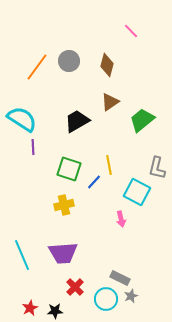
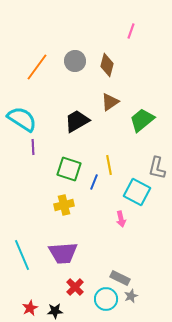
pink line: rotated 63 degrees clockwise
gray circle: moved 6 px right
blue line: rotated 21 degrees counterclockwise
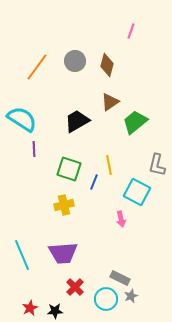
green trapezoid: moved 7 px left, 2 px down
purple line: moved 1 px right, 2 px down
gray L-shape: moved 3 px up
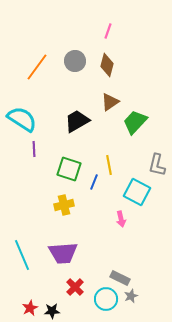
pink line: moved 23 px left
green trapezoid: rotated 8 degrees counterclockwise
black star: moved 3 px left
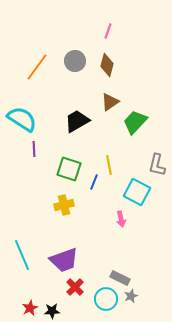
purple trapezoid: moved 1 px right, 7 px down; rotated 16 degrees counterclockwise
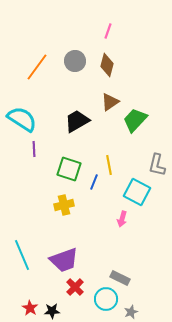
green trapezoid: moved 2 px up
pink arrow: moved 1 px right; rotated 28 degrees clockwise
gray star: moved 16 px down
red star: rotated 14 degrees counterclockwise
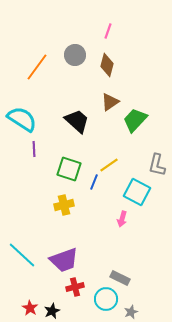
gray circle: moved 6 px up
black trapezoid: rotated 72 degrees clockwise
yellow line: rotated 66 degrees clockwise
cyan line: rotated 24 degrees counterclockwise
red cross: rotated 30 degrees clockwise
black star: rotated 21 degrees counterclockwise
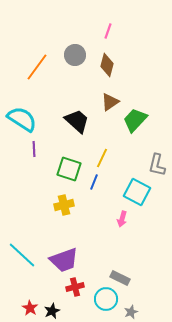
yellow line: moved 7 px left, 7 px up; rotated 30 degrees counterclockwise
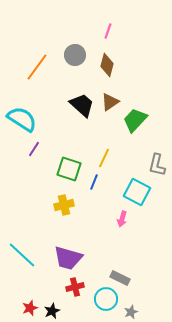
black trapezoid: moved 5 px right, 16 px up
purple line: rotated 35 degrees clockwise
yellow line: moved 2 px right
purple trapezoid: moved 4 px right, 2 px up; rotated 36 degrees clockwise
red star: rotated 21 degrees clockwise
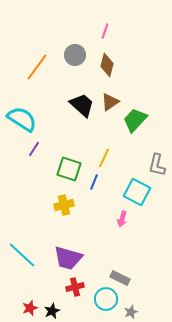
pink line: moved 3 px left
